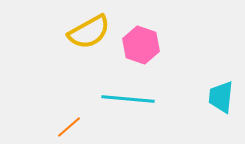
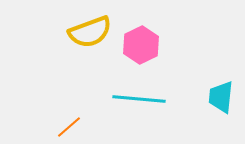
yellow semicircle: moved 1 px right; rotated 9 degrees clockwise
pink hexagon: rotated 15 degrees clockwise
cyan line: moved 11 px right
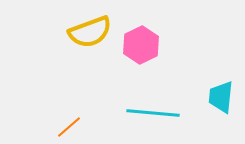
cyan line: moved 14 px right, 14 px down
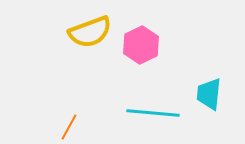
cyan trapezoid: moved 12 px left, 3 px up
orange line: rotated 20 degrees counterclockwise
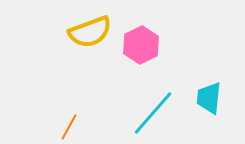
cyan trapezoid: moved 4 px down
cyan line: rotated 54 degrees counterclockwise
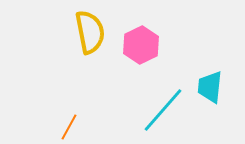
yellow semicircle: rotated 81 degrees counterclockwise
cyan trapezoid: moved 1 px right, 11 px up
cyan line: moved 10 px right, 3 px up
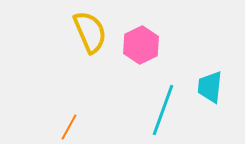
yellow semicircle: rotated 12 degrees counterclockwise
cyan line: rotated 21 degrees counterclockwise
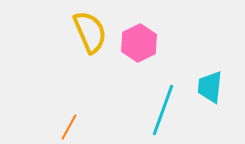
pink hexagon: moved 2 px left, 2 px up
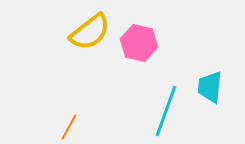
yellow semicircle: rotated 75 degrees clockwise
pink hexagon: rotated 21 degrees counterclockwise
cyan line: moved 3 px right, 1 px down
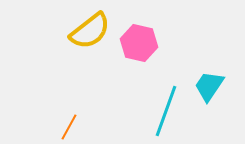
yellow semicircle: moved 1 px up
cyan trapezoid: moved 1 px left, 1 px up; rotated 28 degrees clockwise
